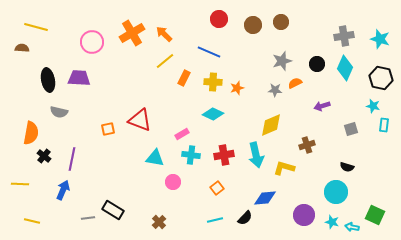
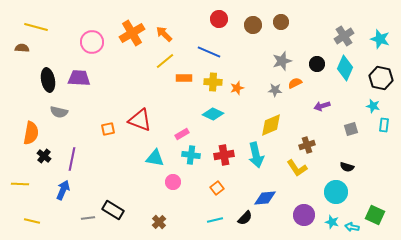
gray cross at (344, 36): rotated 24 degrees counterclockwise
orange rectangle at (184, 78): rotated 63 degrees clockwise
yellow L-shape at (284, 168): moved 13 px right; rotated 140 degrees counterclockwise
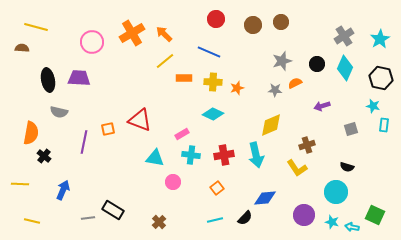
red circle at (219, 19): moved 3 px left
cyan star at (380, 39): rotated 24 degrees clockwise
purple line at (72, 159): moved 12 px right, 17 px up
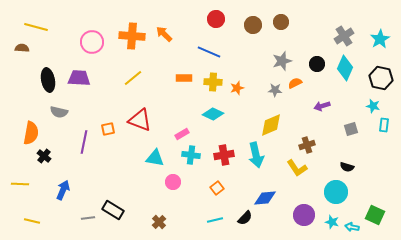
orange cross at (132, 33): moved 3 px down; rotated 35 degrees clockwise
yellow line at (165, 61): moved 32 px left, 17 px down
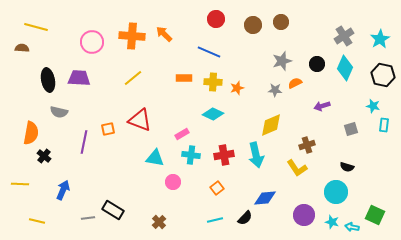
black hexagon at (381, 78): moved 2 px right, 3 px up
yellow line at (32, 221): moved 5 px right
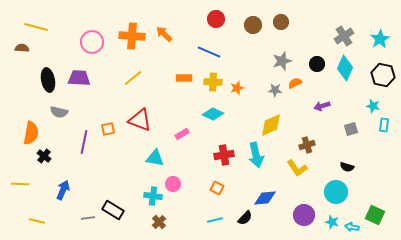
cyan cross at (191, 155): moved 38 px left, 41 px down
pink circle at (173, 182): moved 2 px down
orange square at (217, 188): rotated 24 degrees counterclockwise
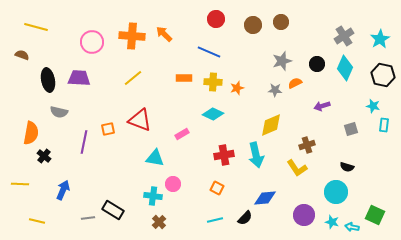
brown semicircle at (22, 48): moved 7 px down; rotated 16 degrees clockwise
